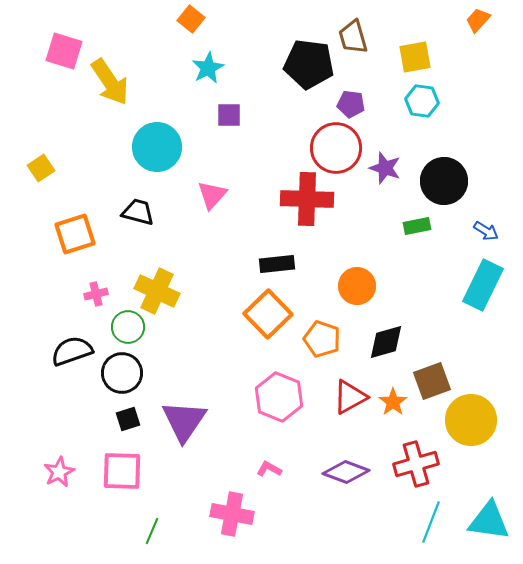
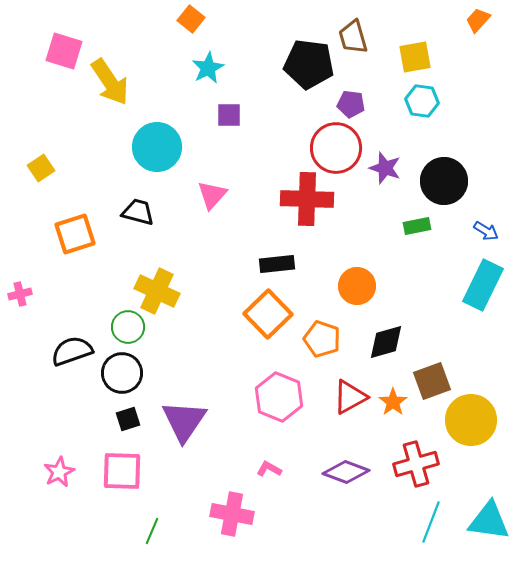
pink cross at (96, 294): moved 76 px left
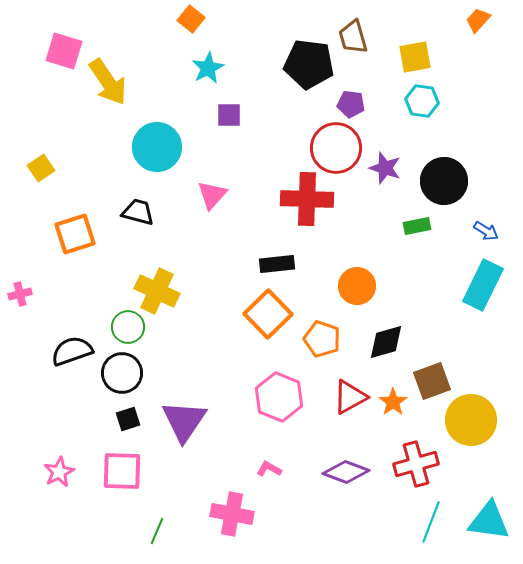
yellow arrow at (110, 82): moved 2 px left
green line at (152, 531): moved 5 px right
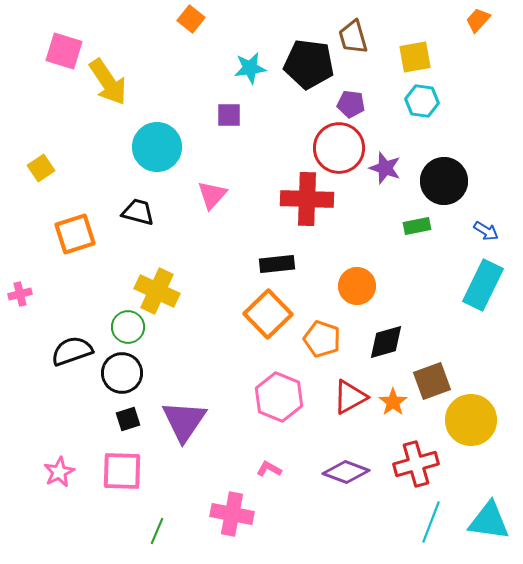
cyan star at (208, 68): moved 42 px right; rotated 20 degrees clockwise
red circle at (336, 148): moved 3 px right
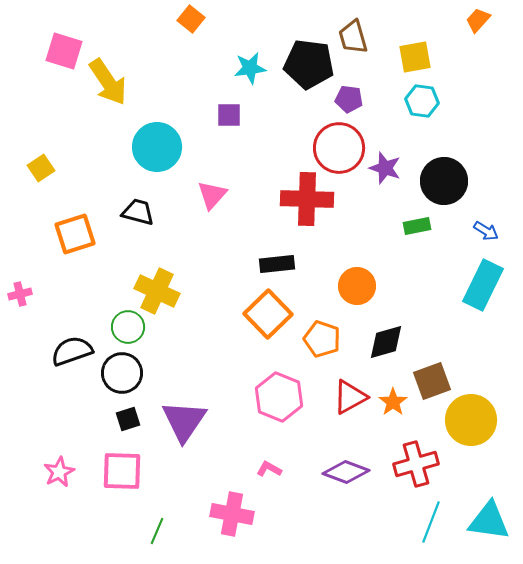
purple pentagon at (351, 104): moved 2 px left, 5 px up
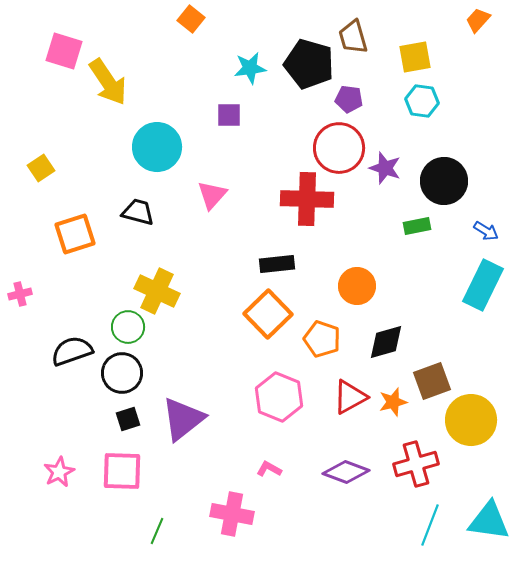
black pentagon at (309, 64): rotated 9 degrees clockwise
orange star at (393, 402): rotated 20 degrees clockwise
purple triangle at (184, 421): moved 1 px left, 2 px up; rotated 18 degrees clockwise
cyan line at (431, 522): moved 1 px left, 3 px down
